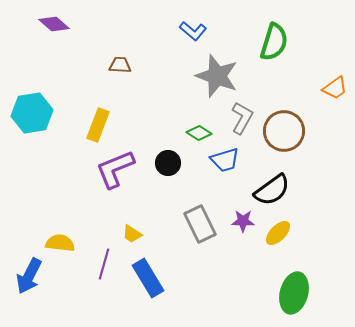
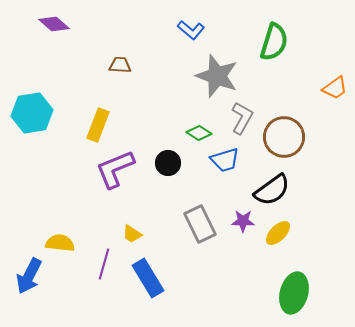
blue L-shape: moved 2 px left, 1 px up
brown circle: moved 6 px down
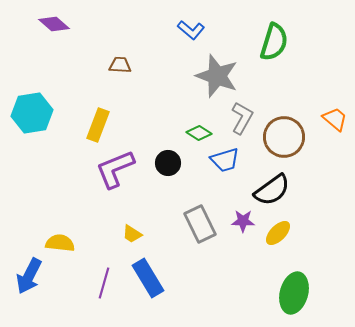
orange trapezoid: moved 31 px down; rotated 104 degrees counterclockwise
purple line: moved 19 px down
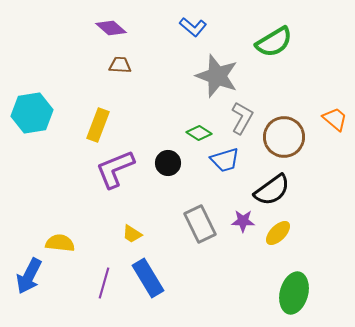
purple diamond: moved 57 px right, 4 px down
blue L-shape: moved 2 px right, 3 px up
green semicircle: rotated 42 degrees clockwise
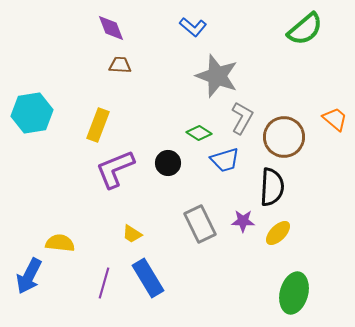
purple diamond: rotated 28 degrees clockwise
green semicircle: moved 31 px right, 13 px up; rotated 9 degrees counterclockwise
black semicircle: moved 3 px up; rotated 51 degrees counterclockwise
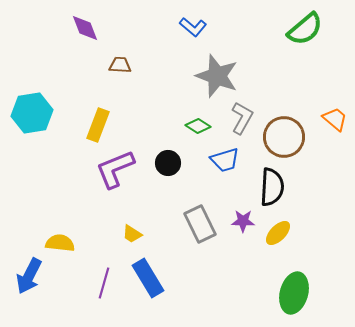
purple diamond: moved 26 px left
green diamond: moved 1 px left, 7 px up
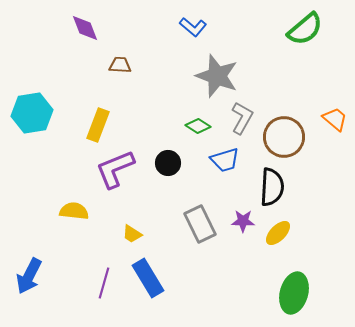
yellow semicircle: moved 14 px right, 32 px up
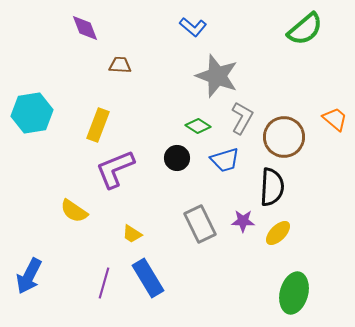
black circle: moved 9 px right, 5 px up
yellow semicircle: rotated 152 degrees counterclockwise
